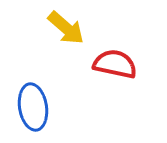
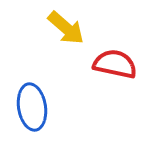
blue ellipse: moved 1 px left
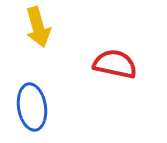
yellow arrow: moved 28 px left, 1 px up; rotated 33 degrees clockwise
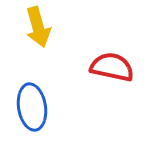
red semicircle: moved 3 px left, 3 px down
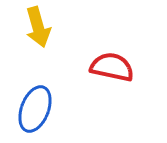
blue ellipse: moved 3 px right, 2 px down; rotated 30 degrees clockwise
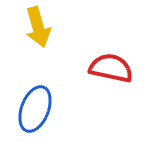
red semicircle: moved 1 px left, 1 px down
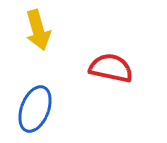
yellow arrow: moved 3 px down
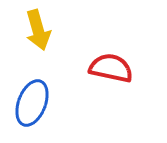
blue ellipse: moved 3 px left, 6 px up
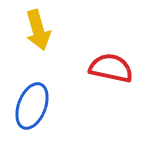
blue ellipse: moved 3 px down
